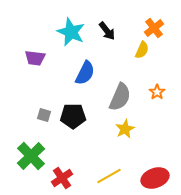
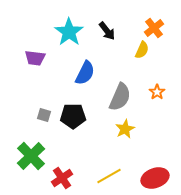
cyan star: moved 2 px left; rotated 12 degrees clockwise
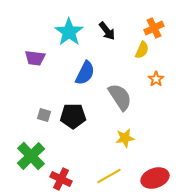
orange cross: rotated 12 degrees clockwise
orange star: moved 1 px left, 13 px up
gray semicircle: rotated 56 degrees counterclockwise
yellow star: moved 9 px down; rotated 18 degrees clockwise
red cross: moved 1 px left, 1 px down; rotated 30 degrees counterclockwise
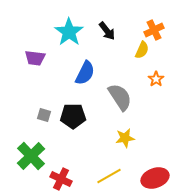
orange cross: moved 2 px down
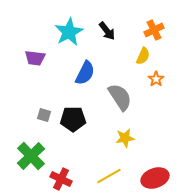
cyan star: rotated 8 degrees clockwise
yellow semicircle: moved 1 px right, 6 px down
black pentagon: moved 3 px down
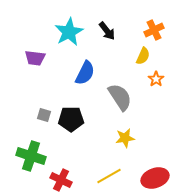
black pentagon: moved 2 px left
green cross: rotated 28 degrees counterclockwise
red cross: moved 1 px down
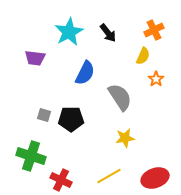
black arrow: moved 1 px right, 2 px down
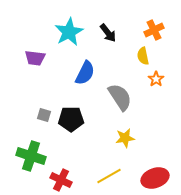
yellow semicircle: rotated 144 degrees clockwise
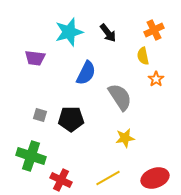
cyan star: rotated 12 degrees clockwise
blue semicircle: moved 1 px right
gray square: moved 4 px left
yellow line: moved 1 px left, 2 px down
